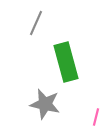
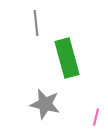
gray line: rotated 30 degrees counterclockwise
green rectangle: moved 1 px right, 4 px up
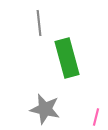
gray line: moved 3 px right
gray star: moved 5 px down
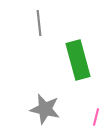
green rectangle: moved 11 px right, 2 px down
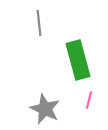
gray star: rotated 12 degrees clockwise
pink line: moved 7 px left, 17 px up
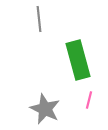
gray line: moved 4 px up
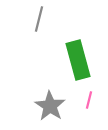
gray line: rotated 20 degrees clockwise
gray star: moved 5 px right, 3 px up; rotated 8 degrees clockwise
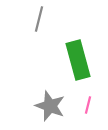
pink line: moved 1 px left, 5 px down
gray star: rotated 12 degrees counterclockwise
